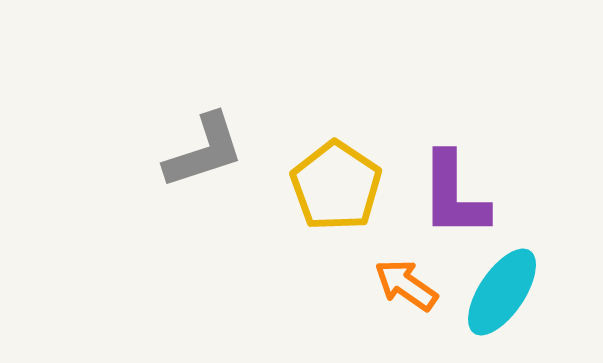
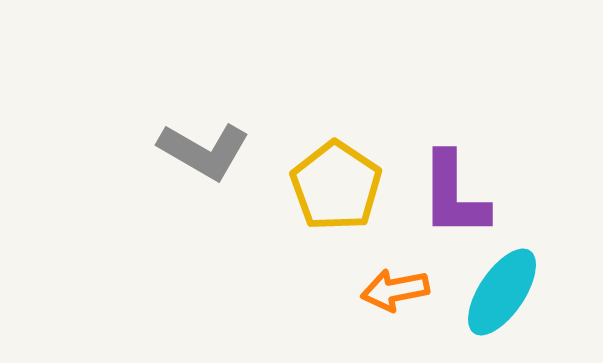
gray L-shape: rotated 48 degrees clockwise
orange arrow: moved 11 px left, 5 px down; rotated 46 degrees counterclockwise
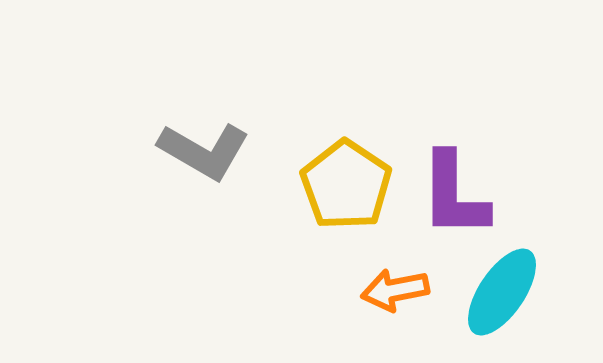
yellow pentagon: moved 10 px right, 1 px up
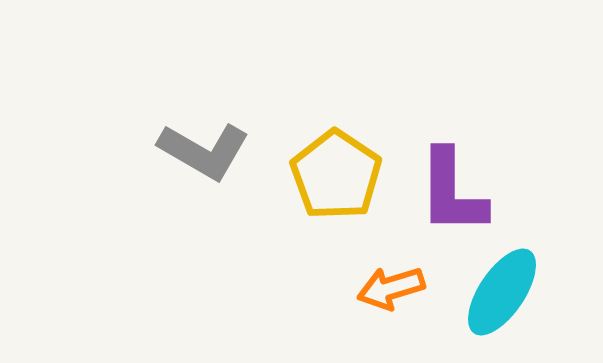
yellow pentagon: moved 10 px left, 10 px up
purple L-shape: moved 2 px left, 3 px up
orange arrow: moved 4 px left, 2 px up; rotated 6 degrees counterclockwise
